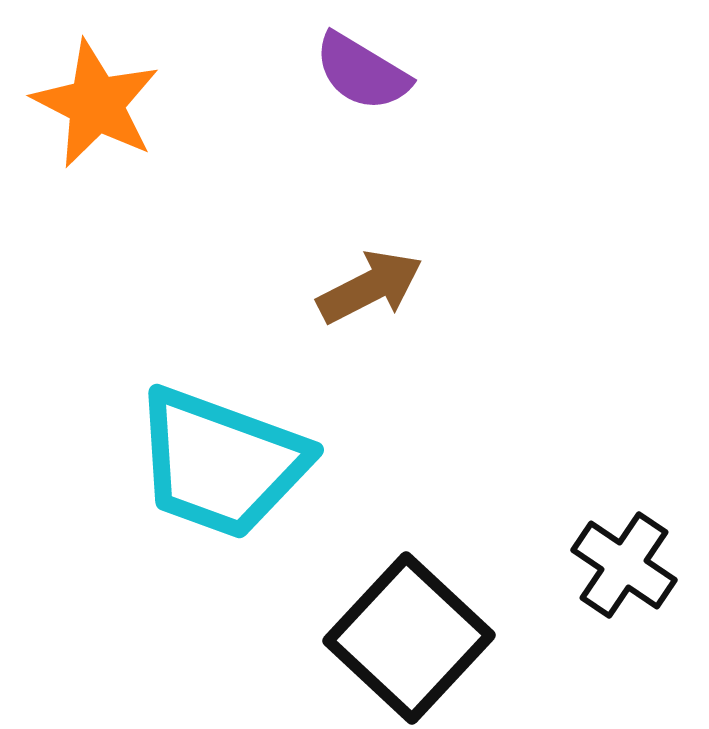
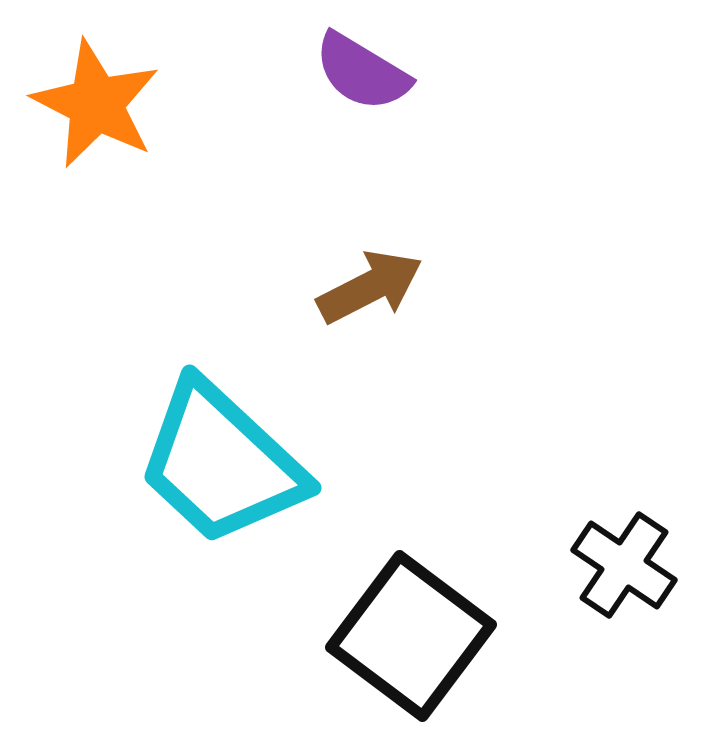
cyan trapezoid: rotated 23 degrees clockwise
black square: moved 2 px right, 2 px up; rotated 6 degrees counterclockwise
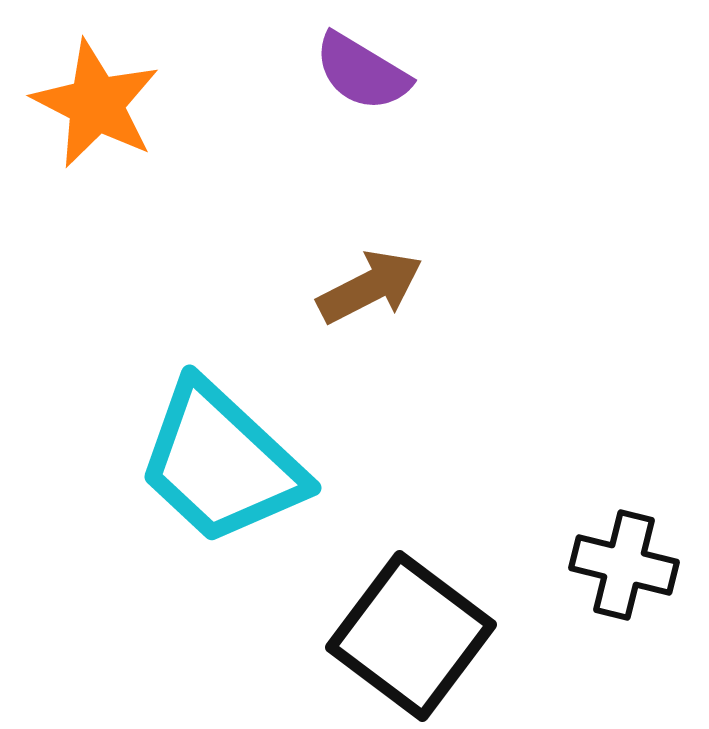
black cross: rotated 20 degrees counterclockwise
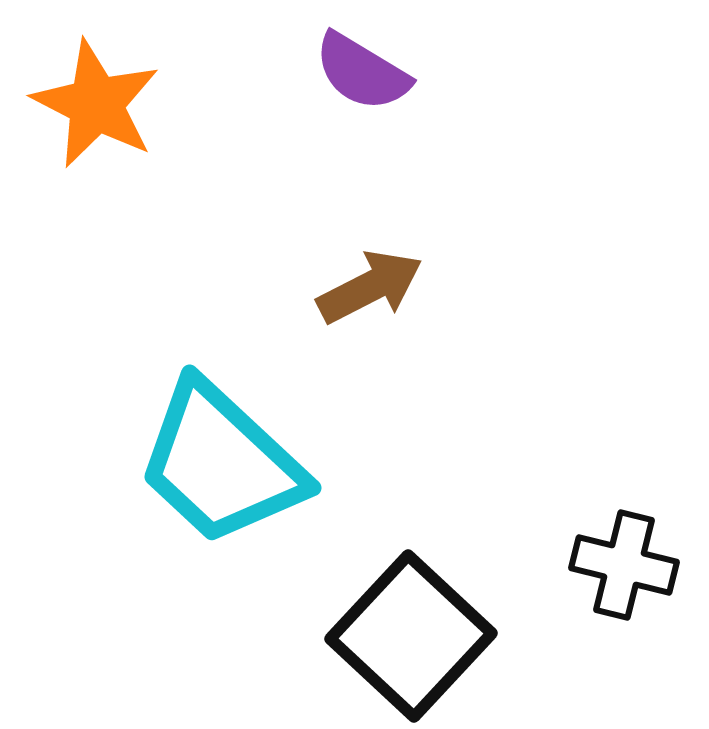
black square: rotated 6 degrees clockwise
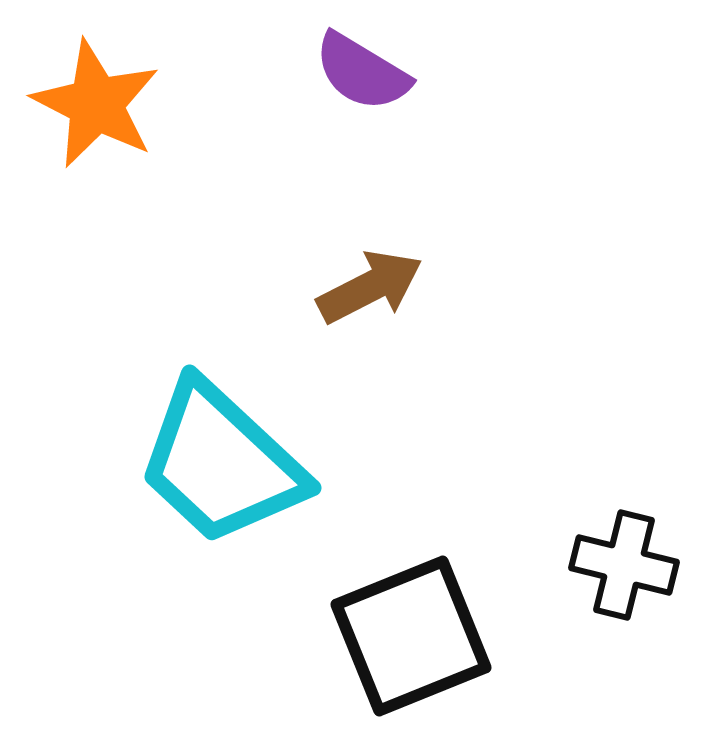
black square: rotated 25 degrees clockwise
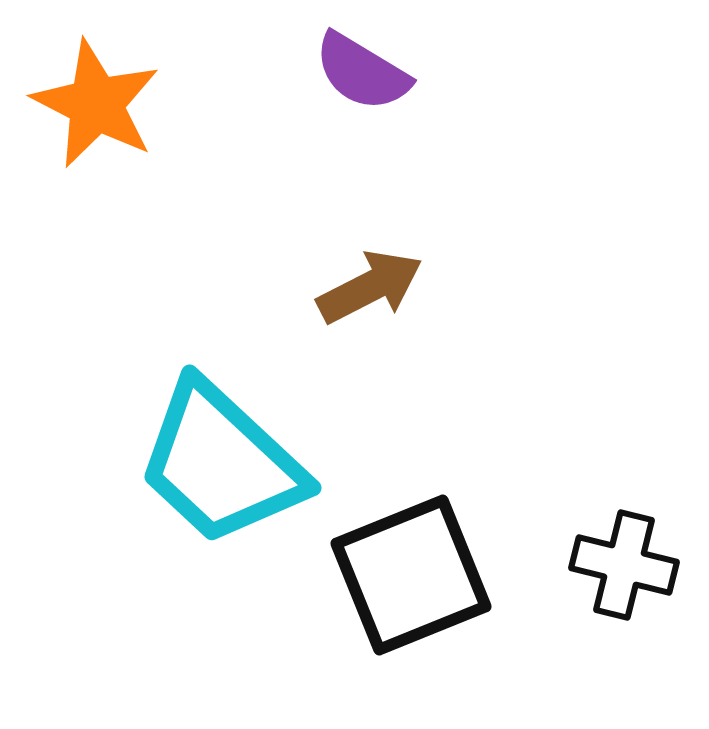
black square: moved 61 px up
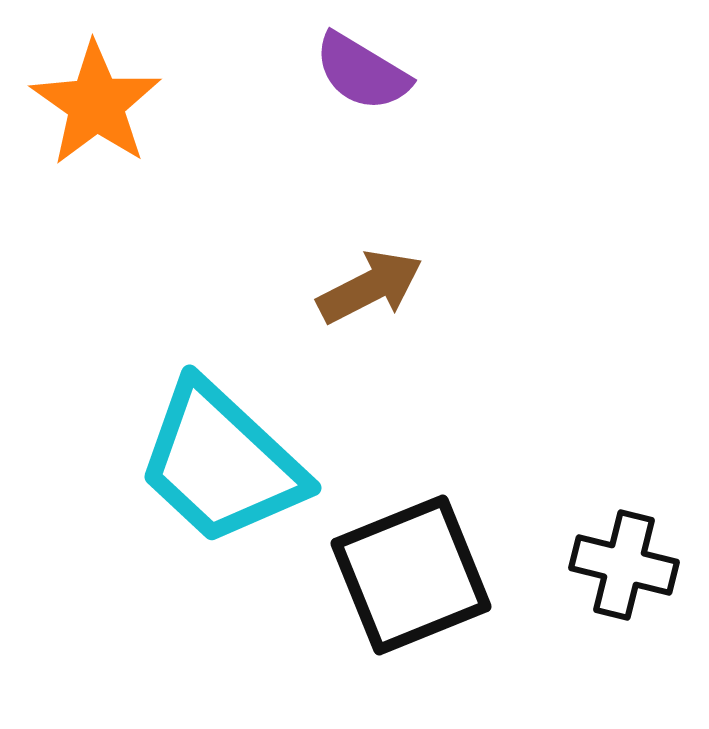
orange star: rotated 8 degrees clockwise
